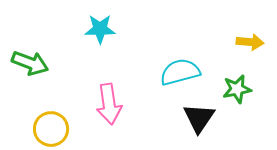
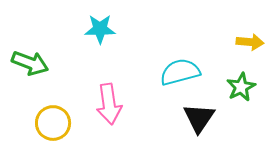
green star: moved 4 px right, 2 px up; rotated 16 degrees counterclockwise
yellow circle: moved 2 px right, 6 px up
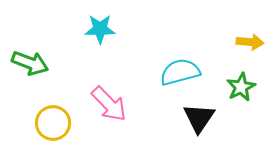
pink arrow: rotated 36 degrees counterclockwise
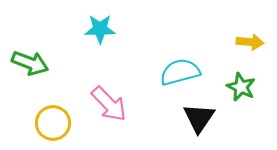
green star: rotated 20 degrees counterclockwise
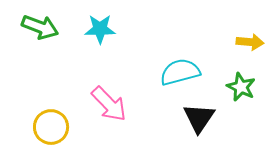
green arrow: moved 10 px right, 36 px up
yellow circle: moved 2 px left, 4 px down
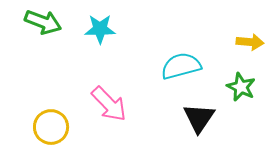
green arrow: moved 3 px right, 5 px up
cyan semicircle: moved 1 px right, 6 px up
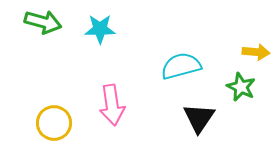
green arrow: rotated 6 degrees counterclockwise
yellow arrow: moved 6 px right, 10 px down
pink arrow: moved 3 px right, 1 px down; rotated 36 degrees clockwise
yellow circle: moved 3 px right, 4 px up
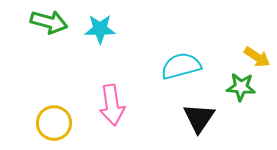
green arrow: moved 6 px right
yellow arrow: moved 1 px right, 5 px down; rotated 28 degrees clockwise
green star: rotated 20 degrees counterclockwise
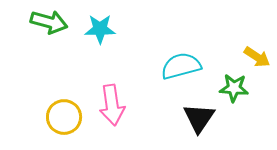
green star: moved 7 px left, 1 px down
yellow circle: moved 10 px right, 6 px up
